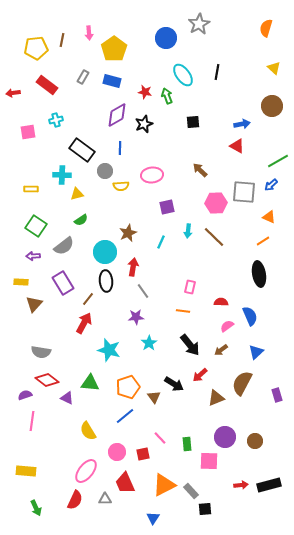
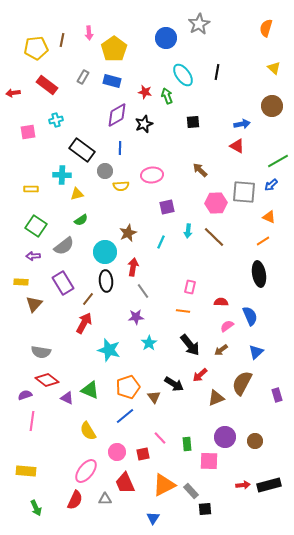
green triangle at (90, 383): moved 7 px down; rotated 18 degrees clockwise
red arrow at (241, 485): moved 2 px right
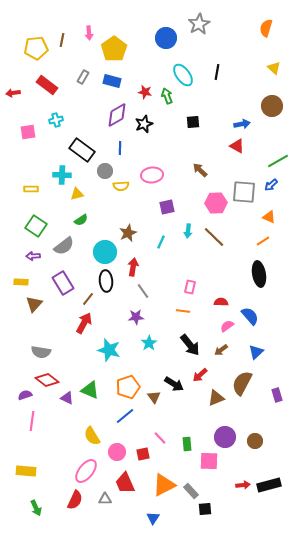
blue semicircle at (250, 316): rotated 18 degrees counterclockwise
yellow semicircle at (88, 431): moved 4 px right, 5 px down
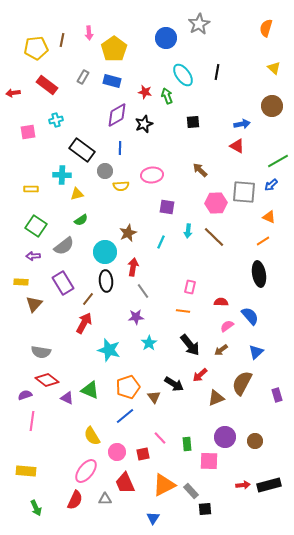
purple square at (167, 207): rotated 21 degrees clockwise
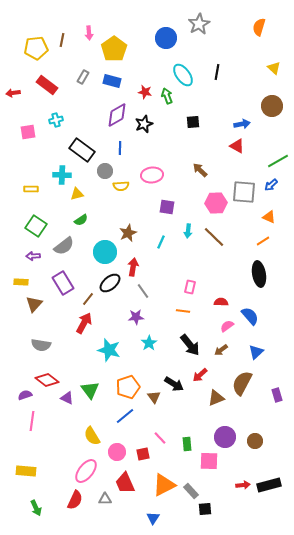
orange semicircle at (266, 28): moved 7 px left, 1 px up
black ellipse at (106, 281): moved 4 px right, 2 px down; rotated 55 degrees clockwise
gray semicircle at (41, 352): moved 7 px up
green triangle at (90, 390): rotated 30 degrees clockwise
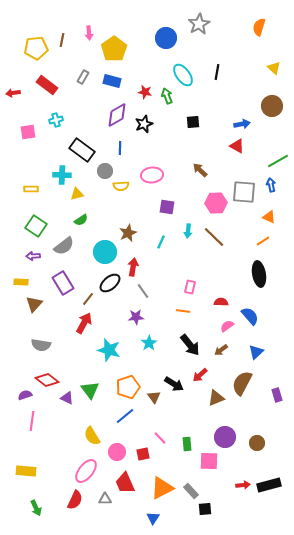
blue arrow at (271, 185): rotated 120 degrees clockwise
brown circle at (255, 441): moved 2 px right, 2 px down
orange triangle at (164, 485): moved 2 px left, 3 px down
